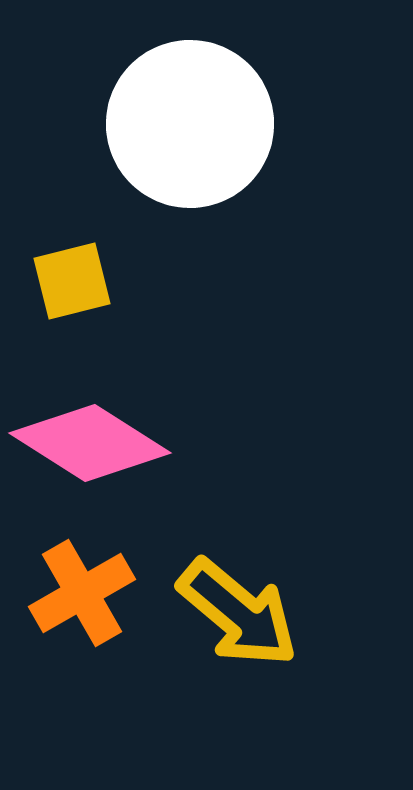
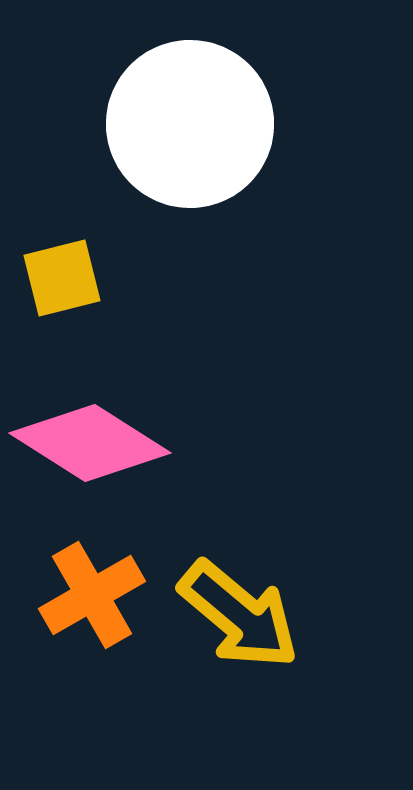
yellow square: moved 10 px left, 3 px up
orange cross: moved 10 px right, 2 px down
yellow arrow: moved 1 px right, 2 px down
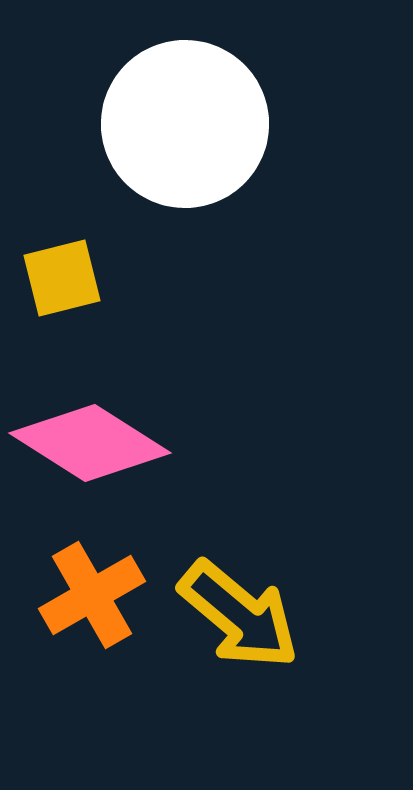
white circle: moved 5 px left
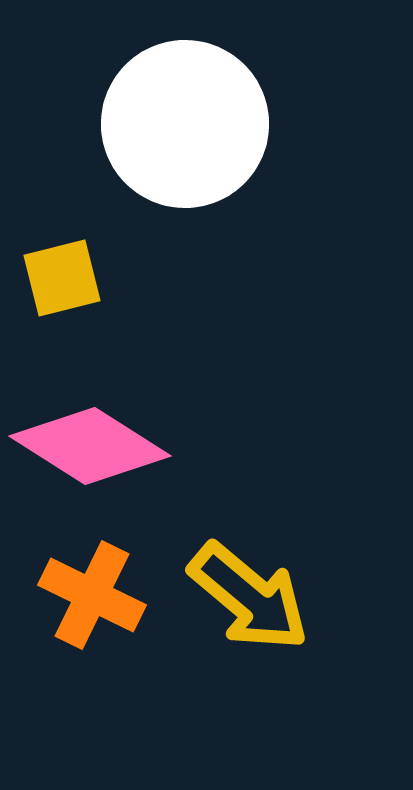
pink diamond: moved 3 px down
orange cross: rotated 34 degrees counterclockwise
yellow arrow: moved 10 px right, 18 px up
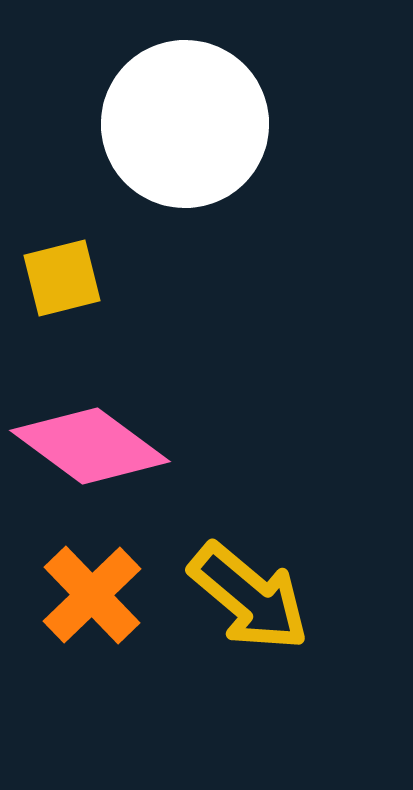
pink diamond: rotated 4 degrees clockwise
orange cross: rotated 20 degrees clockwise
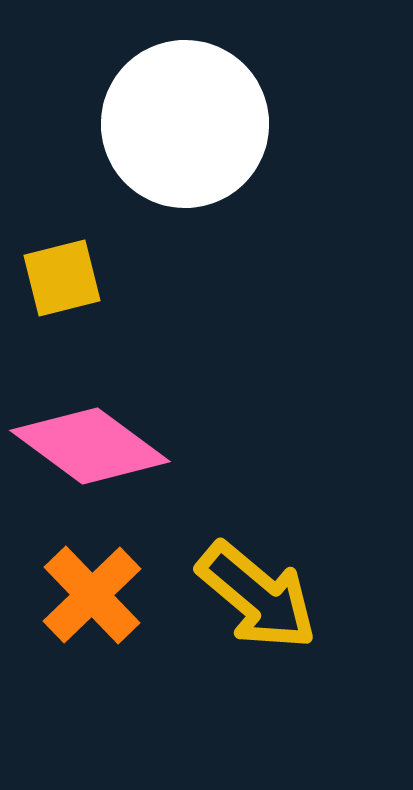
yellow arrow: moved 8 px right, 1 px up
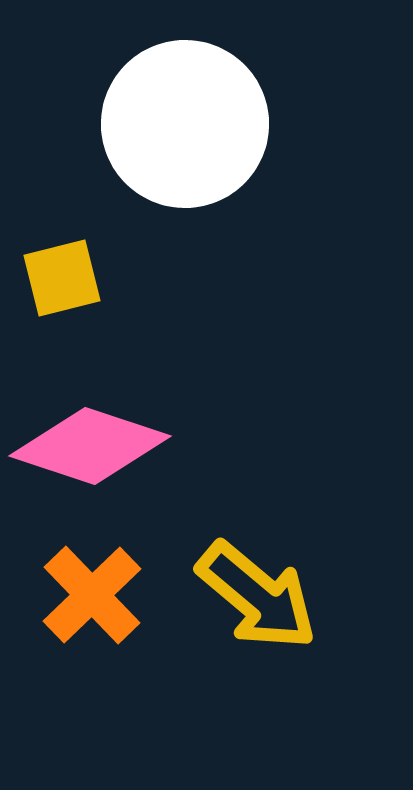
pink diamond: rotated 18 degrees counterclockwise
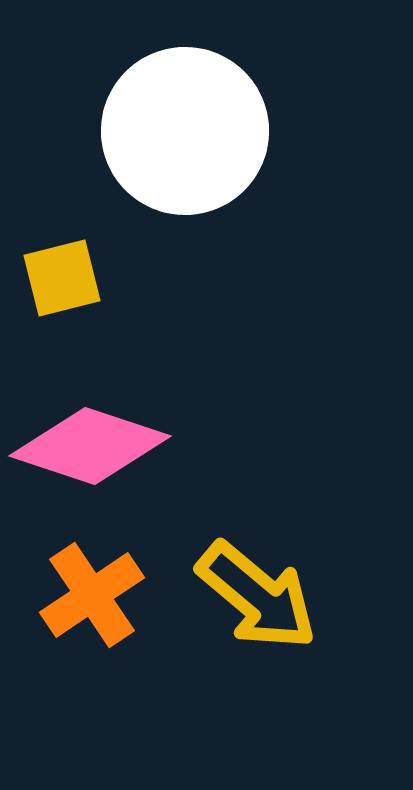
white circle: moved 7 px down
orange cross: rotated 10 degrees clockwise
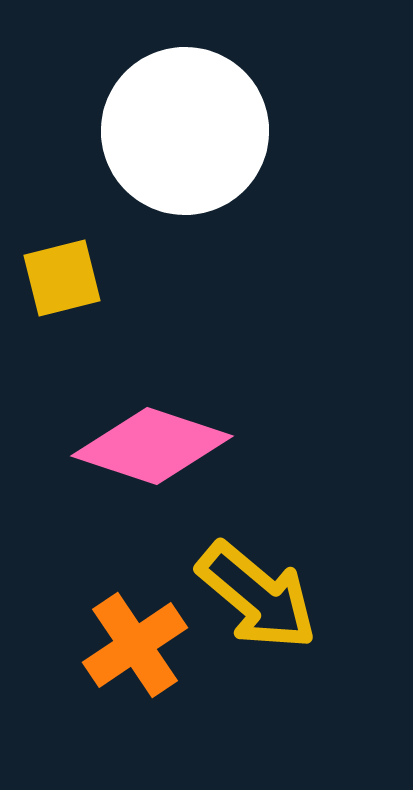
pink diamond: moved 62 px right
orange cross: moved 43 px right, 50 px down
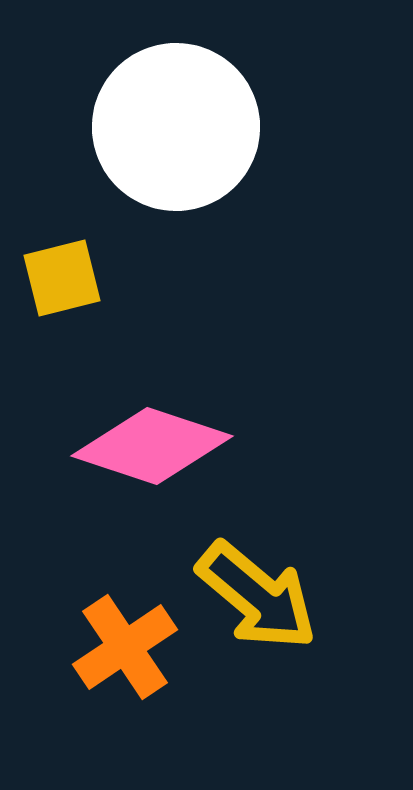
white circle: moved 9 px left, 4 px up
orange cross: moved 10 px left, 2 px down
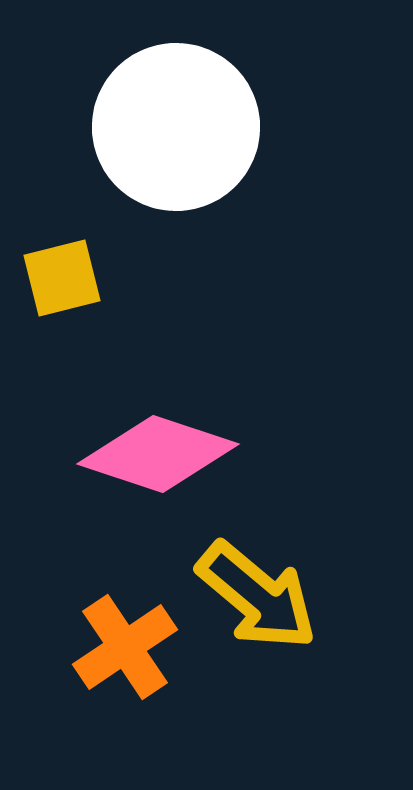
pink diamond: moved 6 px right, 8 px down
